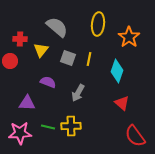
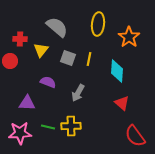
cyan diamond: rotated 15 degrees counterclockwise
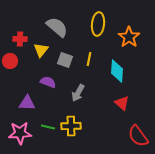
gray square: moved 3 px left, 2 px down
red semicircle: moved 3 px right
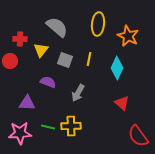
orange star: moved 1 px left, 1 px up; rotated 10 degrees counterclockwise
cyan diamond: moved 3 px up; rotated 20 degrees clockwise
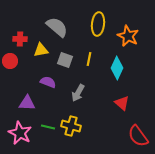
yellow triangle: rotated 42 degrees clockwise
yellow cross: rotated 18 degrees clockwise
pink star: rotated 30 degrees clockwise
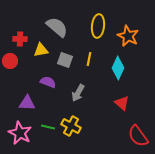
yellow ellipse: moved 2 px down
cyan diamond: moved 1 px right
yellow cross: rotated 12 degrees clockwise
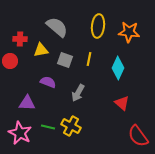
orange star: moved 1 px right, 4 px up; rotated 20 degrees counterclockwise
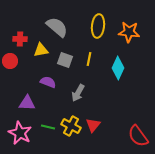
red triangle: moved 29 px left, 22 px down; rotated 28 degrees clockwise
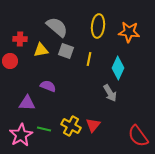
gray square: moved 1 px right, 9 px up
purple semicircle: moved 4 px down
gray arrow: moved 32 px right; rotated 60 degrees counterclockwise
green line: moved 4 px left, 2 px down
pink star: moved 1 px right, 2 px down; rotated 15 degrees clockwise
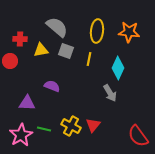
yellow ellipse: moved 1 px left, 5 px down
purple semicircle: moved 4 px right
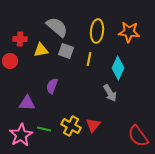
purple semicircle: rotated 91 degrees counterclockwise
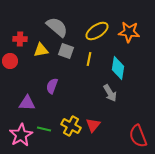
yellow ellipse: rotated 50 degrees clockwise
cyan diamond: rotated 15 degrees counterclockwise
red semicircle: rotated 15 degrees clockwise
